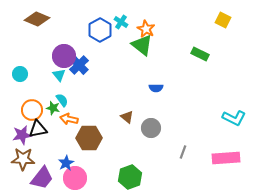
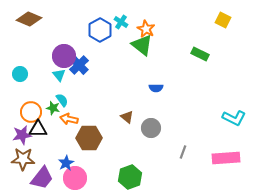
brown diamond: moved 8 px left
orange circle: moved 1 px left, 2 px down
black triangle: rotated 12 degrees clockwise
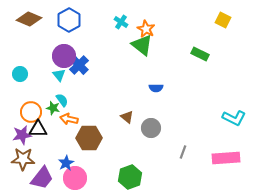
blue hexagon: moved 31 px left, 10 px up
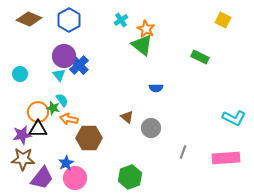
cyan cross: moved 2 px up; rotated 24 degrees clockwise
green rectangle: moved 3 px down
orange circle: moved 7 px right
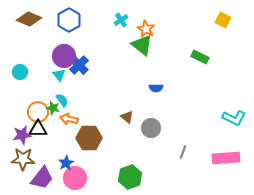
cyan circle: moved 2 px up
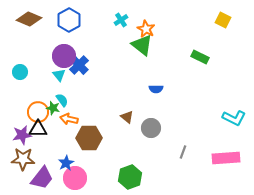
blue semicircle: moved 1 px down
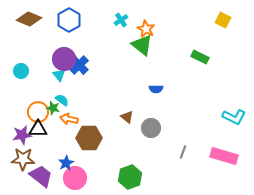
purple circle: moved 3 px down
cyan circle: moved 1 px right, 1 px up
cyan semicircle: rotated 16 degrees counterclockwise
cyan L-shape: moved 1 px up
pink rectangle: moved 2 px left, 2 px up; rotated 20 degrees clockwise
purple trapezoid: moved 1 px left, 2 px up; rotated 90 degrees counterclockwise
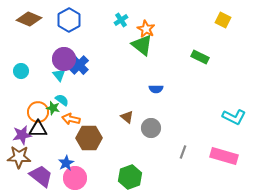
orange arrow: moved 2 px right
brown star: moved 4 px left, 2 px up
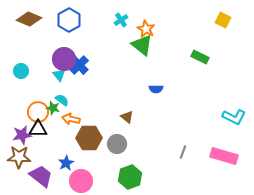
gray circle: moved 34 px left, 16 px down
pink circle: moved 6 px right, 3 px down
